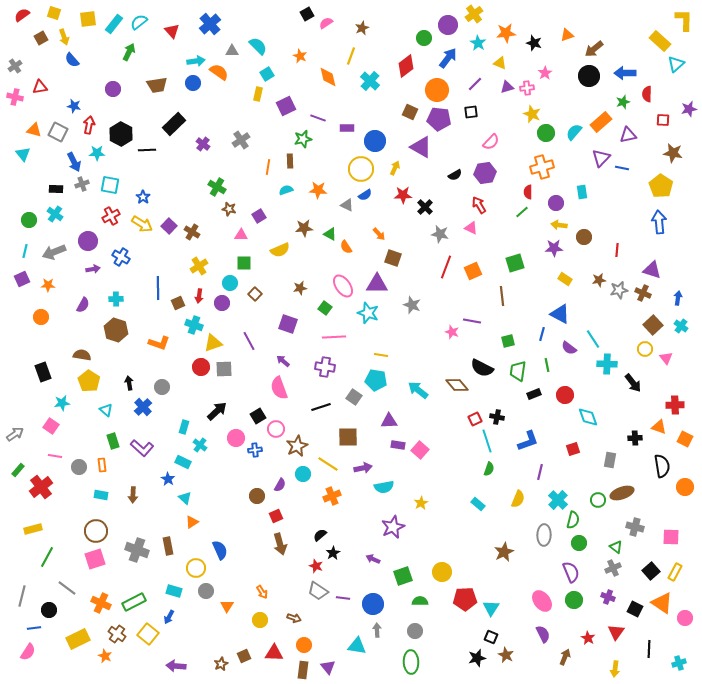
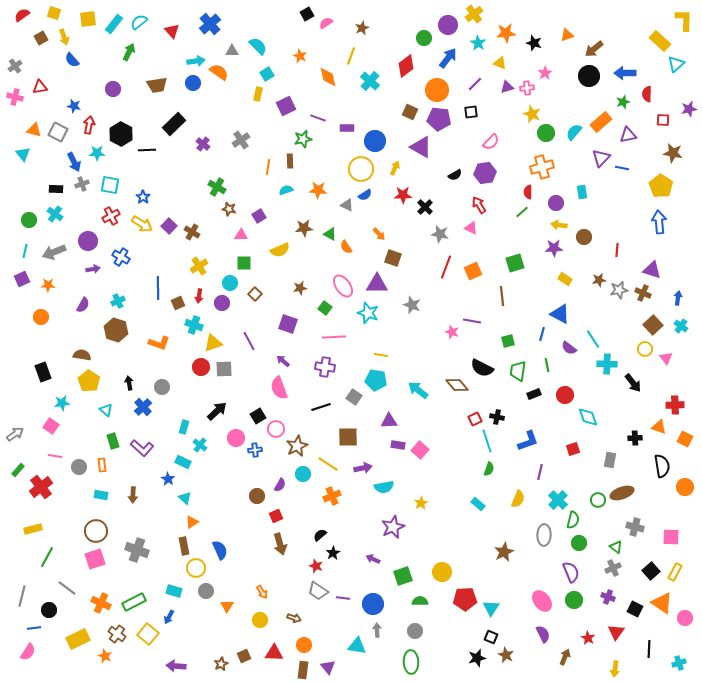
cyan cross at (116, 299): moved 2 px right, 2 px down; rotated 24 degrees counterclockwise
brown rectangle at (168, 546): moved 16 px right
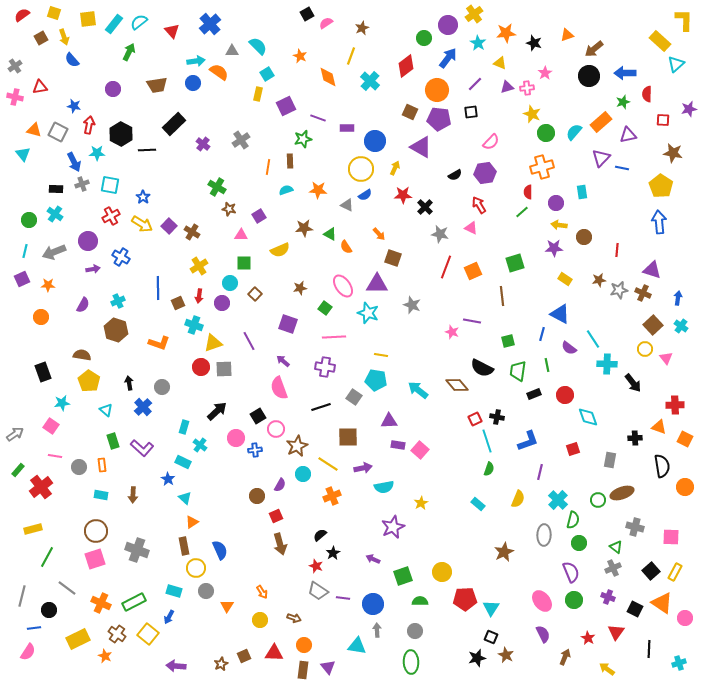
yellow arrow at (615, 669): moved 8 px left; rotated 119 degrees clockwise
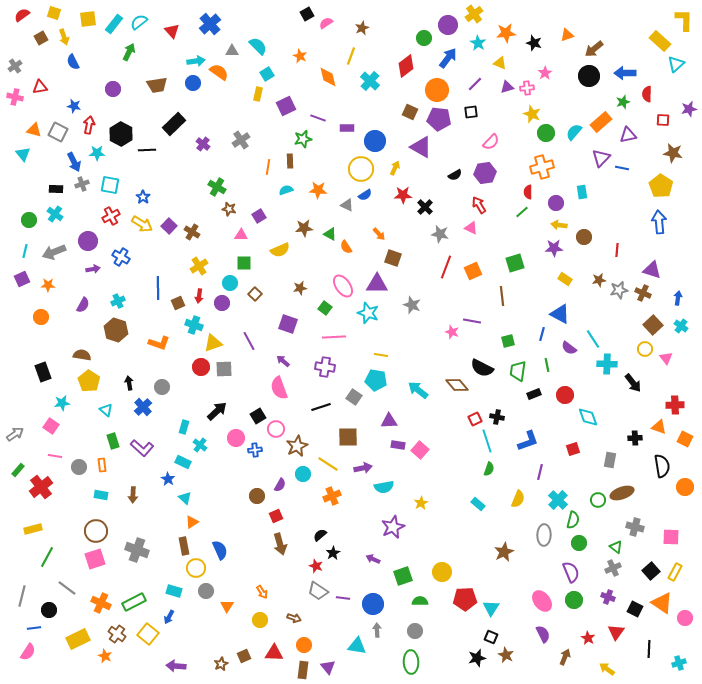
blue semicircle at (72, 60): moved 1 px right, 2 px down; rotated 14 degrees clockwise
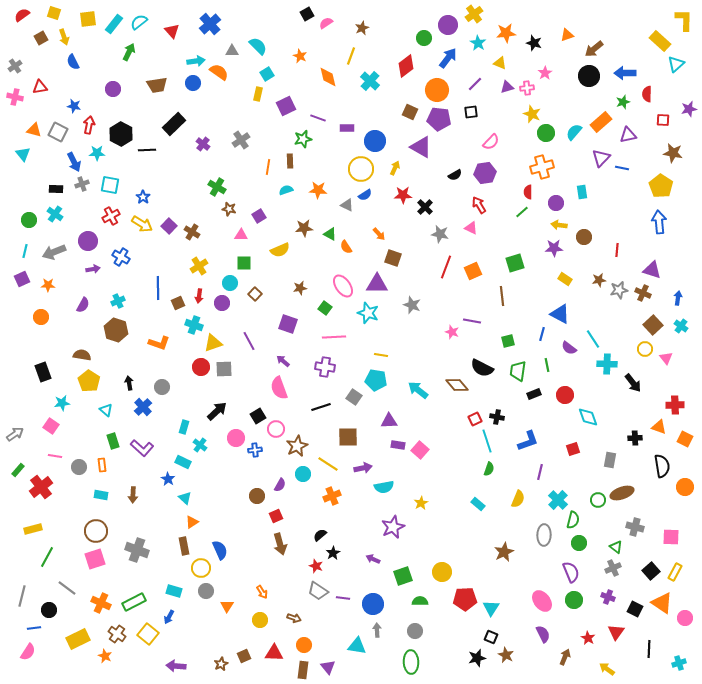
yellow circle at (196, 568): moved 5 px right
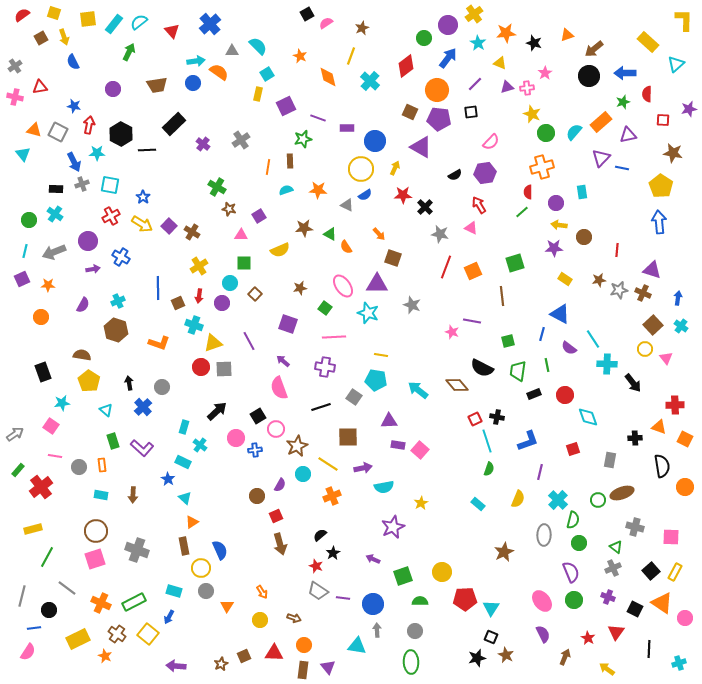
yellow rectangle at (660, 41): moved 12 px left, 1 px down
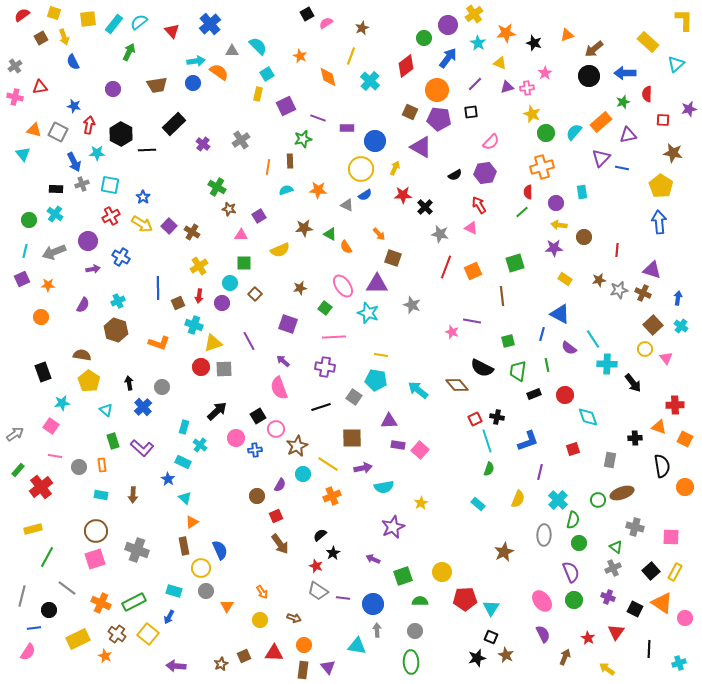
brown square at (348, 437): moved 4 px right, 1 px down
brown arrow at (280, 544): rotated 20 degrees counterclockwise
